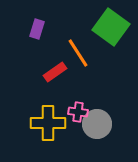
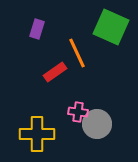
green square: rotated 12 degrees counterclockwise
orange line: moved 1 px left; rotated 8 degrees clockwise
yellow cross: moved 11 px left, 11 px down
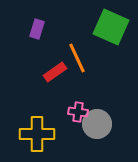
orange line: moved 5 px down
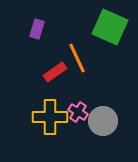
green square: moved 1 px left
pink cross: rotated 24 degrees clockwise
gray circle: moved 6 px right, 3 px up
yellow cross: moved 13 px right, 17 px up
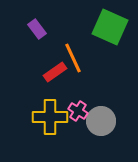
purple rectangle: rotated 54 degrees counterclockwise
orange line: moved 4 px left
pink cross: moved 1 px up
gray circle: moved 2 px left
